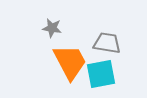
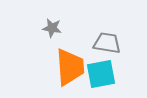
orange trapezoid: moved 5 px down; rotated 24 degrees clockwise
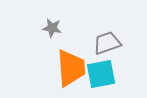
gray trapezoid: rotated 28 degrees counterclockwise
orange trapezoid: moved 1 px right, 1 px down
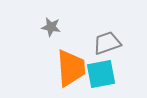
gray star: moved 1 px left, 1 px up
